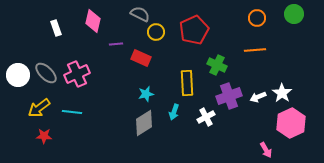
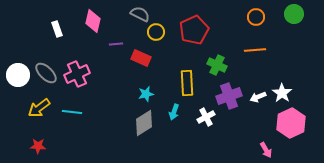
orange circle: moved 1 px left, 1 px up
white rectangle: moved 1 px right, 1 px down
red star: moved 6 px left, 10 px down
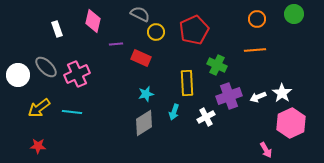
orange circle: moved 1 px right, 2 px down
gray ellipse: moved 6 px up
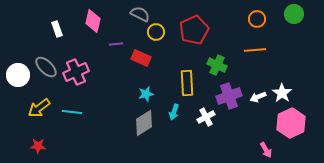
pink cross: moved 1 px left, 2 px up
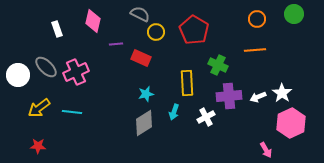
red pentagon: rotated 16 degrees counterclockwise
green cross: moved 1 px right
purple cross: rotated 15 degrees clockwise
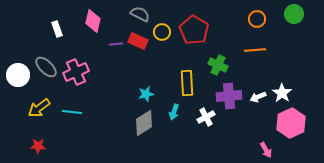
yellow circle: moved 6 px right
red rectangle: moved 3 px left, 17 px up
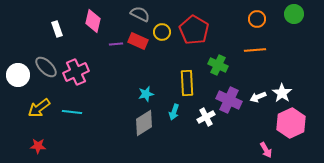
purple cross: moved 4 px down; rotated 30 degrees clockwise
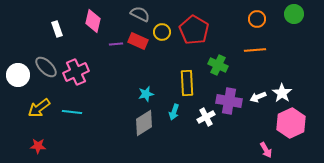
purple cross: moved 1 px down; rotated 15 degrees counterclockwise
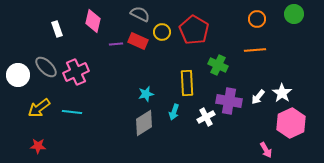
white arrow: rotated 28 degrees counterclockwise
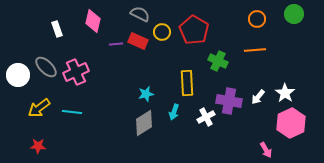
green cross: moved 4 px up
white star: moved 3 px right
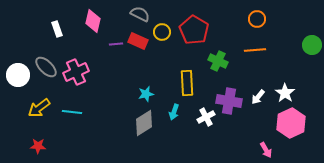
green circle: moved 18 px right, 31 px down
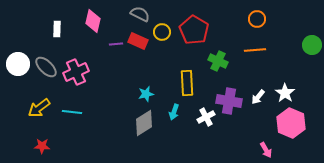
white rectangle: rotated 21 degrees clockwise
white circle: moved 11 px up
pink hexagon: rotated 12 degrees counterclockwise
red star: moved 4 px right
